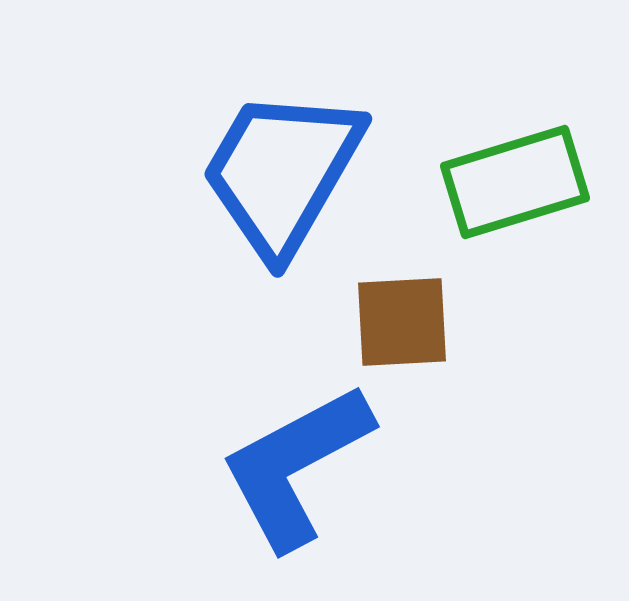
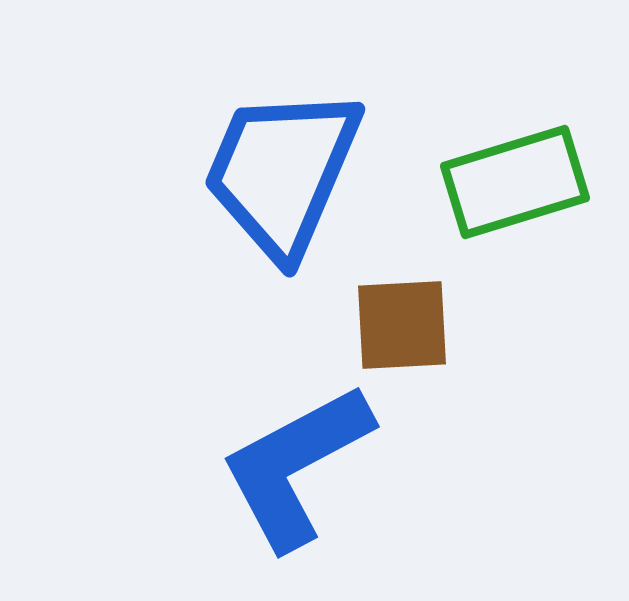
blue trapezoid: rotated 7 degrees counterclockwise
brown square: moved 3 px down
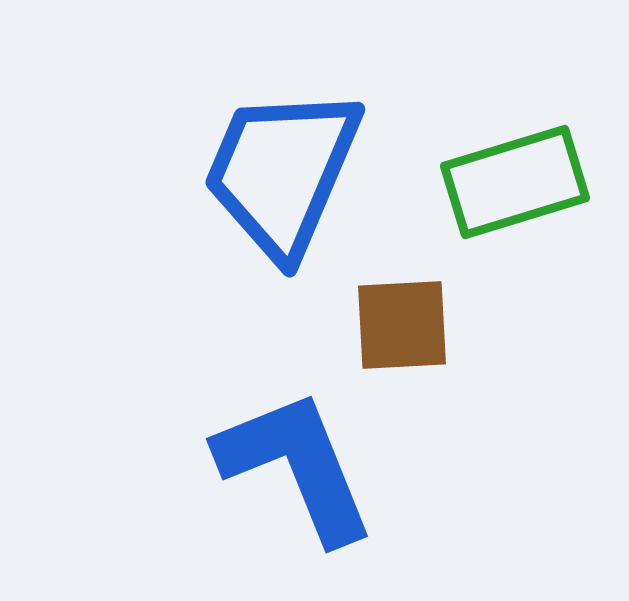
blue L-shape: rotated 96 degrees clockwise
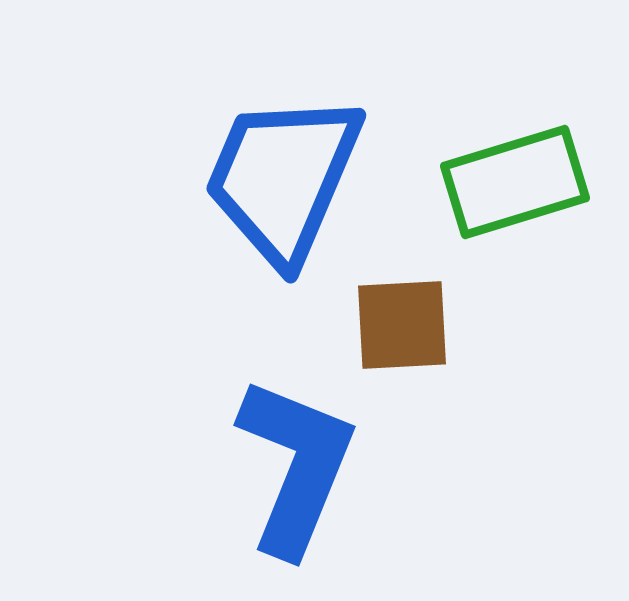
blue trapezoid: moved 1 px right, 6 px down
blue L-shape: rotated 44 degrees clockwise
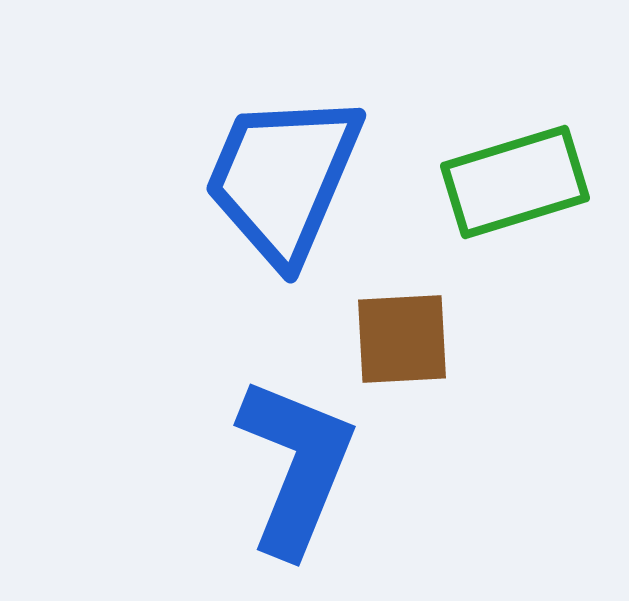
brown square: moved 14 px down
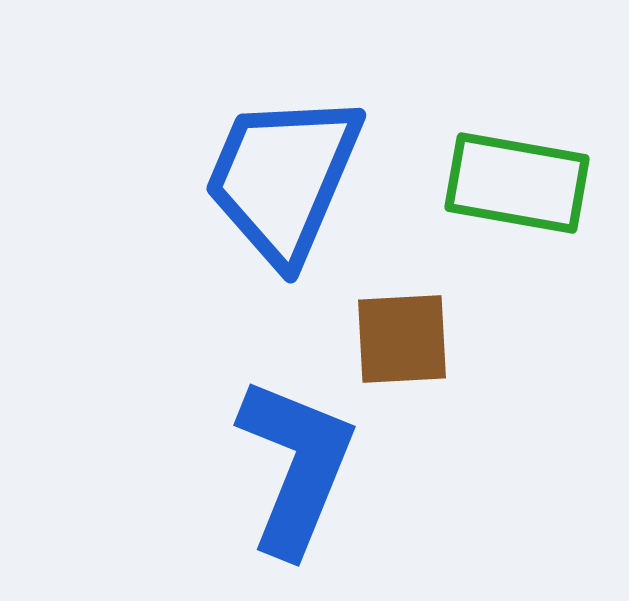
green rectangle: moved 2 px right, 1 px down; rotated 27 degrees clockwise
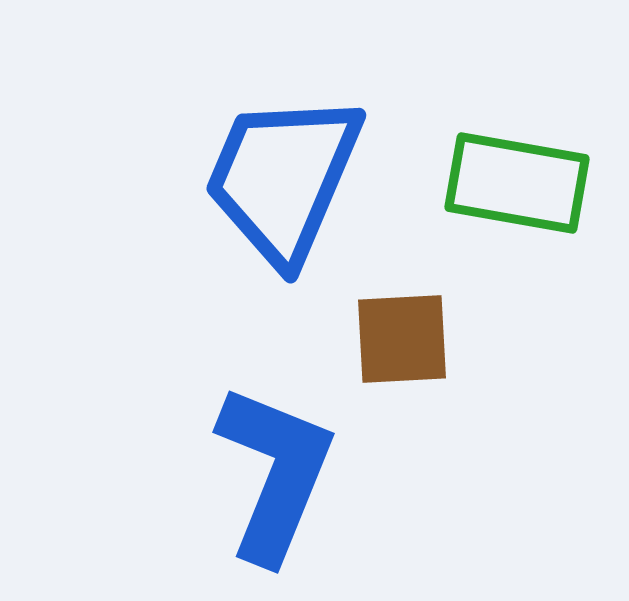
blue L-shape: moved 21 px left, 7 px down
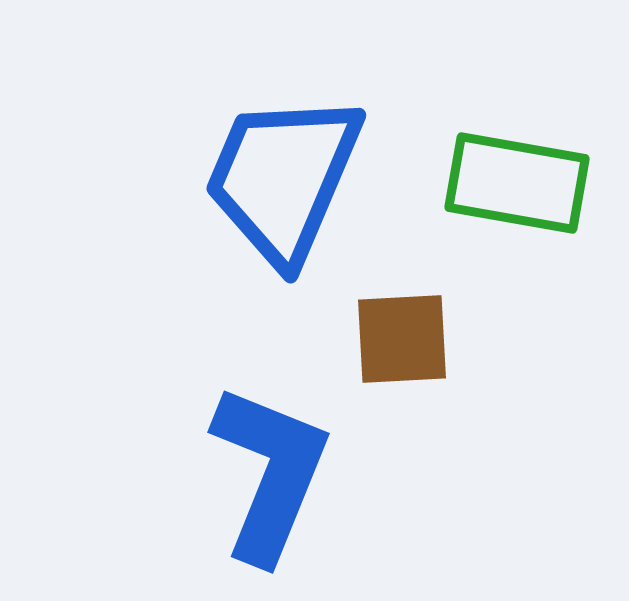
blue L-shape: moved 5 px left
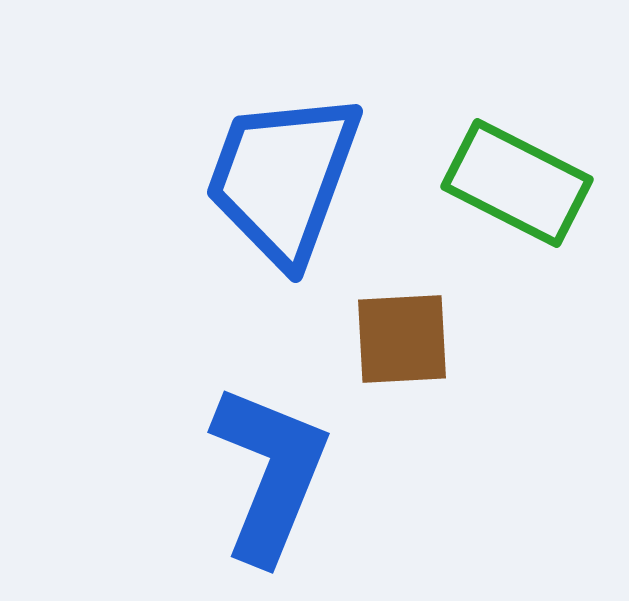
blue trapezoid: rotated 3 degrees counterclockwise
green rectangle: rotated 17 degrees clockwise
